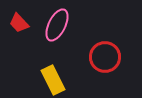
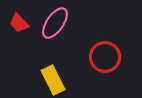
pink ellipse: moved 2 px left, 2 px up; rotated 8 degrees clockwise
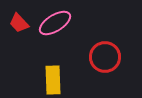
pink ellipse: rotated 24 degrees clockwise
yellow rectangle: rotated 24 degrees clockwise
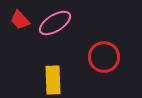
red trapezoid: moved 1 px right, 3 px up
red circle: moved 1 px left
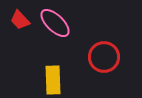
pink ellipse: rotated 76 degrees clockwise
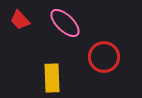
pink ellipse: moved 10 px right
yellow rectangle: moved 1 px left, 2 px up
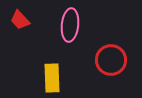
pink ellipse: moved 5 px right, 2 px down; rotated 52 degrees clockwise
red circle: moved 7 px right, 3 px down
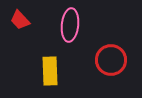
yellow rectangle: moved 2 px left, 7 px up
